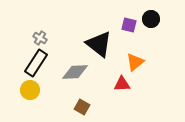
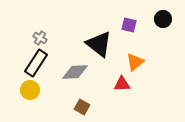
black circle: moved 12 px right
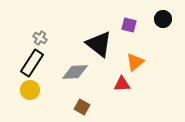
black rectangle: moved 4 px left
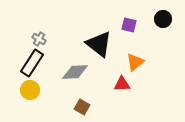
gray cross: moved 1 px left, 1 px down
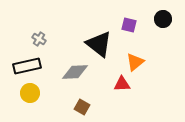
black rectangle: moved 5 px left, 3 px down; rotated 44 degrees clockwise
yellow circle: moved 3 px down
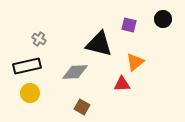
black triangle: rotated 24 degrees counterclockwise
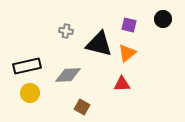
gray cross: moved 27 px right, 8 px up; rotated 24 degrees counterclockwise
orange triangle: moved 8 px left, 9 px up
gray diamond: moved 7 px left, 3 px down
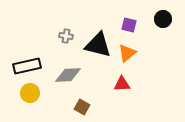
gray cross: moved 5 px down
black triangle: moved 1 px left, 1 px down
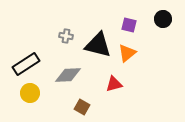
black rectangle: moved 1 px left, 2 px up; rotated 20 degrees counterclockwise
red triangle: moved 8 px left; rotated 12 degrees counterclockwise
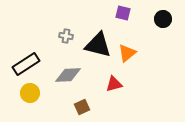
purple square: moved 6 px left, 12 px up
brown square: rotated 35 degrees clockwise
